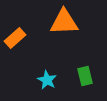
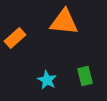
orange triangle: rotated 8 degrees clockwise
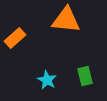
orange triangle: moved 2 px right, 2 px up
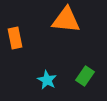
orange rectangle: rotated 60 degrees counterclockwise
green rectangle: rotated 48 degrees clockwise
